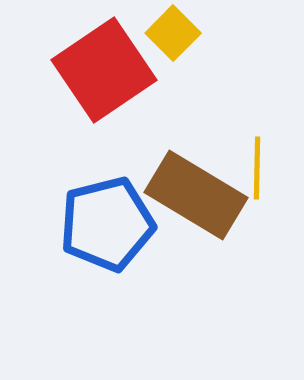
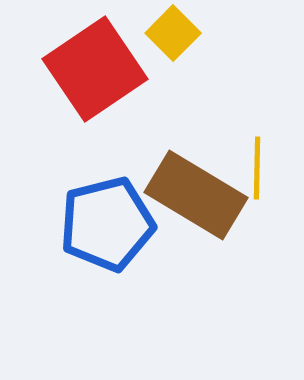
red square: moved 9 px left, 1 px up
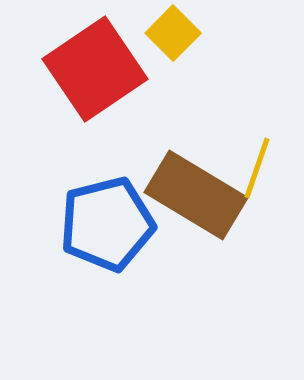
yellow line: rotated 18 degrees clockwise
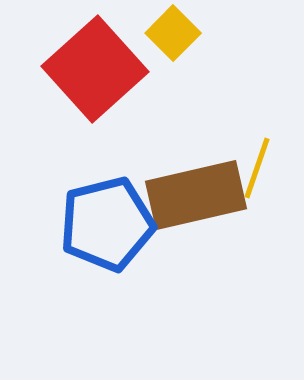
red square: rotated 8 degrees counterclockwise
brown rectangle: rotated 44 degrees counterclockwise
